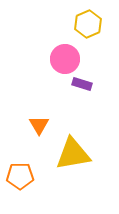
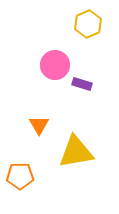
pink circle: moved 10 px left, 6 px down
yellow triangle: moved 3 px right, 2 px up
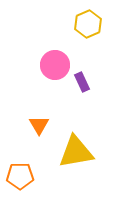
purple rectangle: moved 2 px up; rotated 48 degrees clockwise
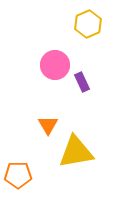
orange triangle: moved 9 px right
orange pentagon: moved 2 px left, 1 px up
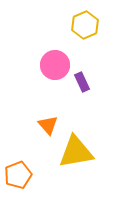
yellow hexagon: moved 3 px left, 1 px down
orange triangle: rotated 10 degrees counterclockwise
orange pentagon: rotated 20 degrees counterclockwise
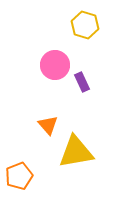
yellow hexagon: rotated 20 degrees counterclockwise
orange pentagon: moved 1 px right, 1 px down
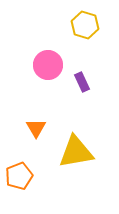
pink circle: moved 7 px left
orange triangle: moved 12 px left, 3 px down; rotated 10 degrees clockwise
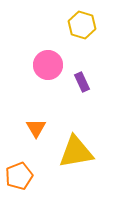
yellow hexagon: moved 3 px left
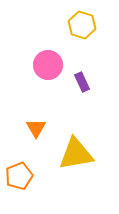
yellow triangle: moved 2 px down
